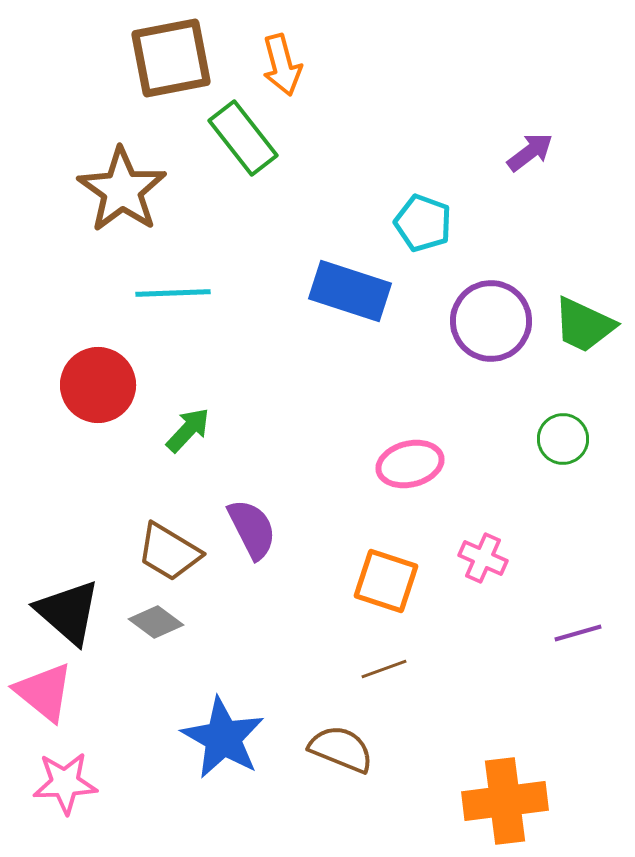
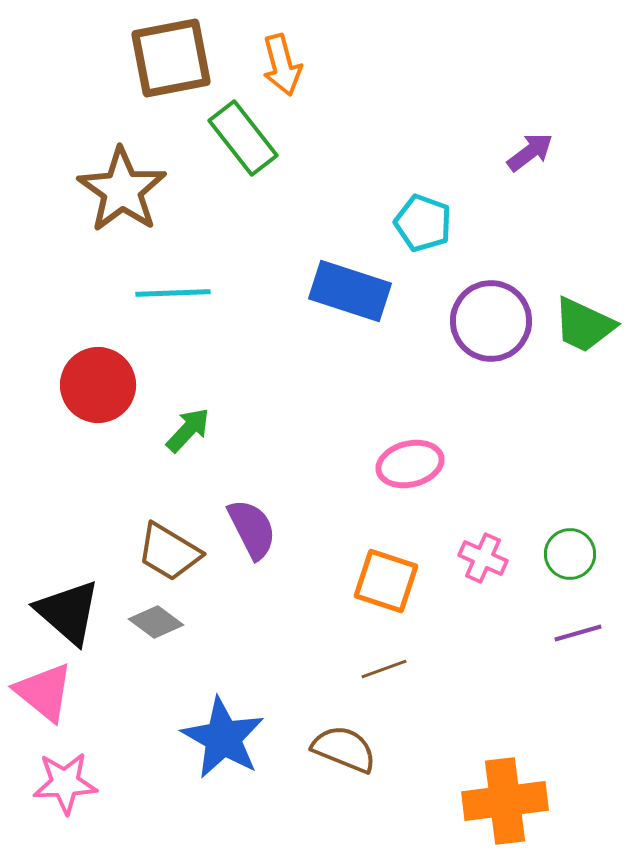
green circle: moved 7 px right, 115 px down
brown semicircle: moved 3 px right
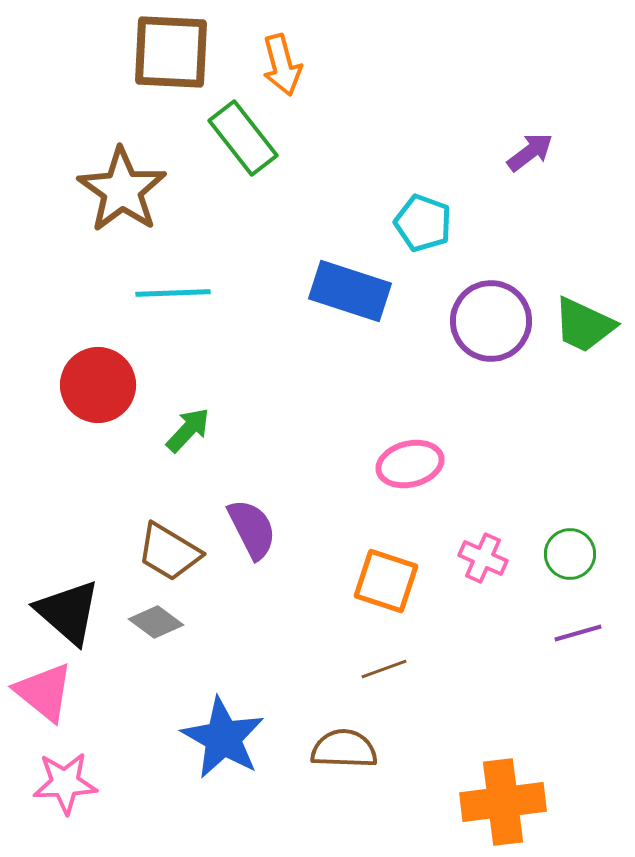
brown square: moved 6 px up; rotated 14 degrees clockwise
brown semicircle: rotated 20 degrees counterclockwise
orange cross: moved 2 px left, 1 px down
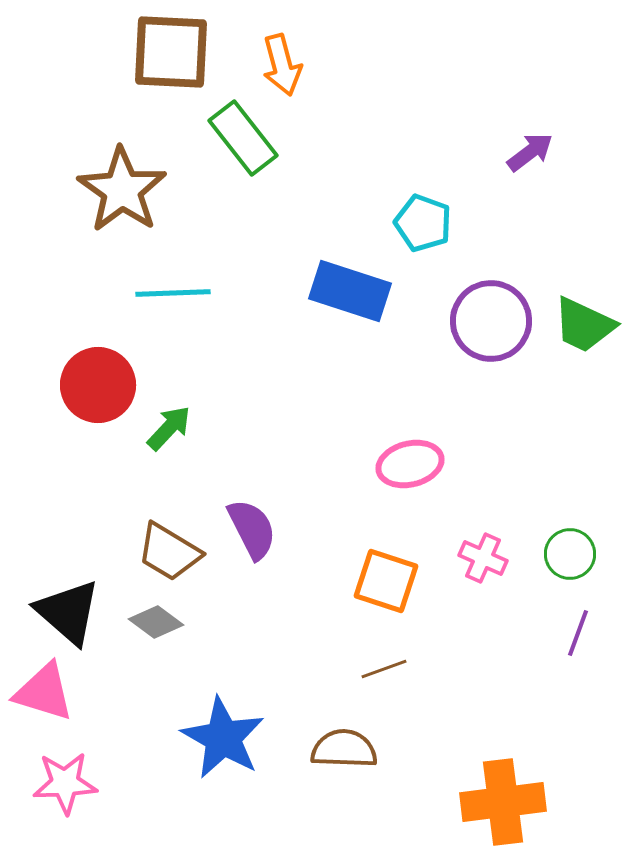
green arrow: moved 19 px left, 2 px up
purple line: rotated 54 degrees counterclockwise
pink triangle: rotated 22 degrees counterclockwise
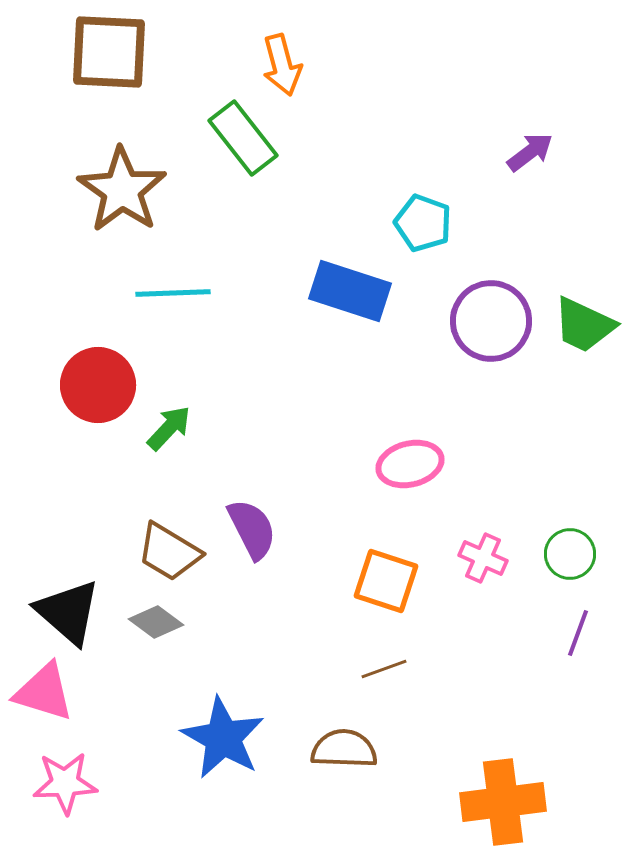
brown square: moved 62 px left
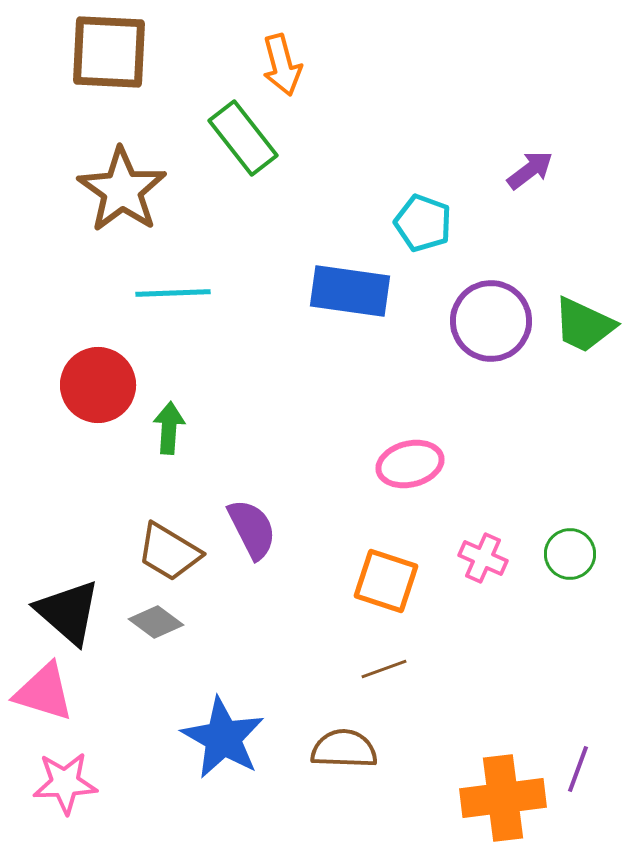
purple arrow: moved 18 px down
blue rectangle: rotated 10 degrees counterclockwise
green arrow: rotated 39 degrees counterclockwise
purple line: moved 136 px down
orange cross: moved 4 px up
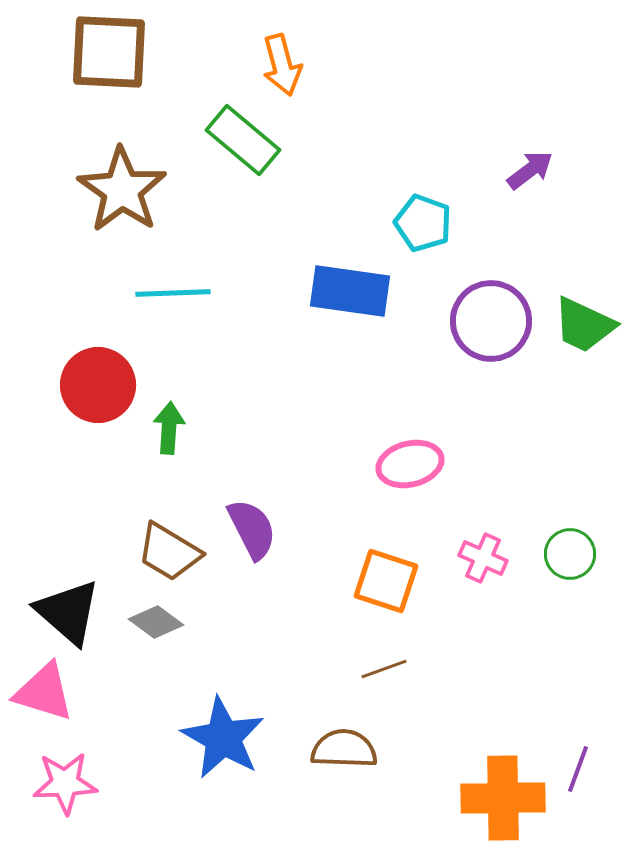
green rectangle: moved 2 px down; rotated 12 degrees counterclockwise
orange cross: rotated 6 degrees clockwise
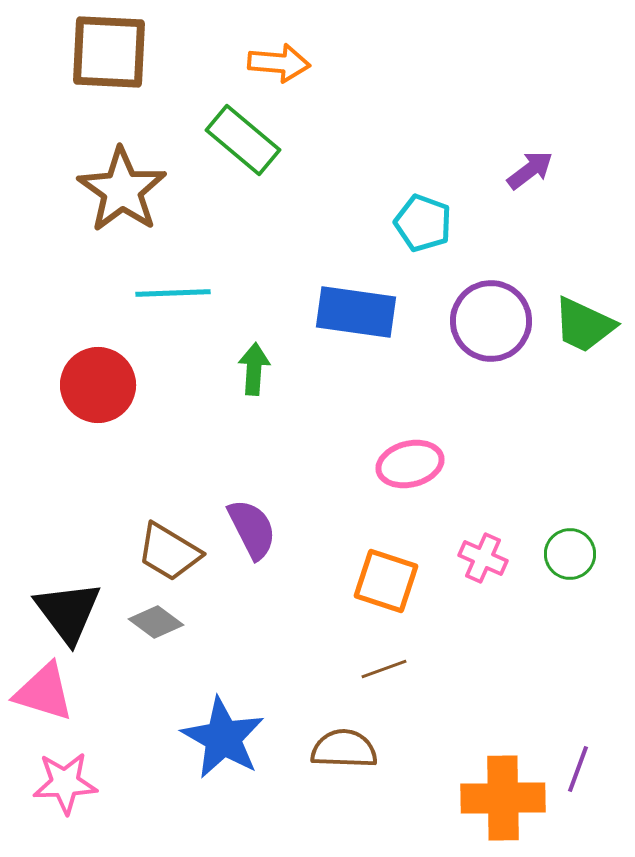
orange arrow: moved 3 px left, 2 px up; rotated 70 degrees counterclockwise
blue rectangle: moved 6 px right, 21 px down
green arrow: moved 85 px right, 59 px up
black triangle: rotated 12 degrees clockwise
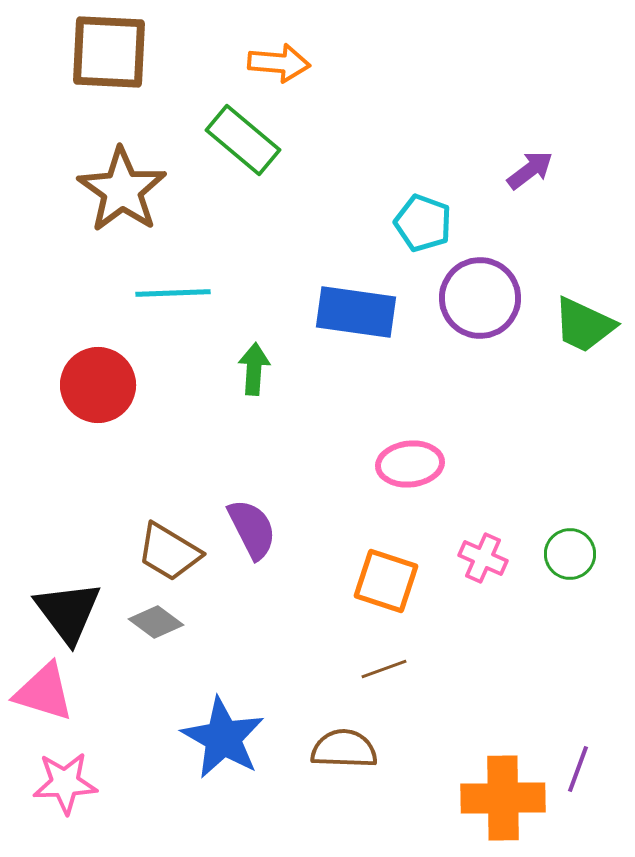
purple circle: moved 11 px left, 23 px up
pink ellipse: rotated 8 degrees clockwise
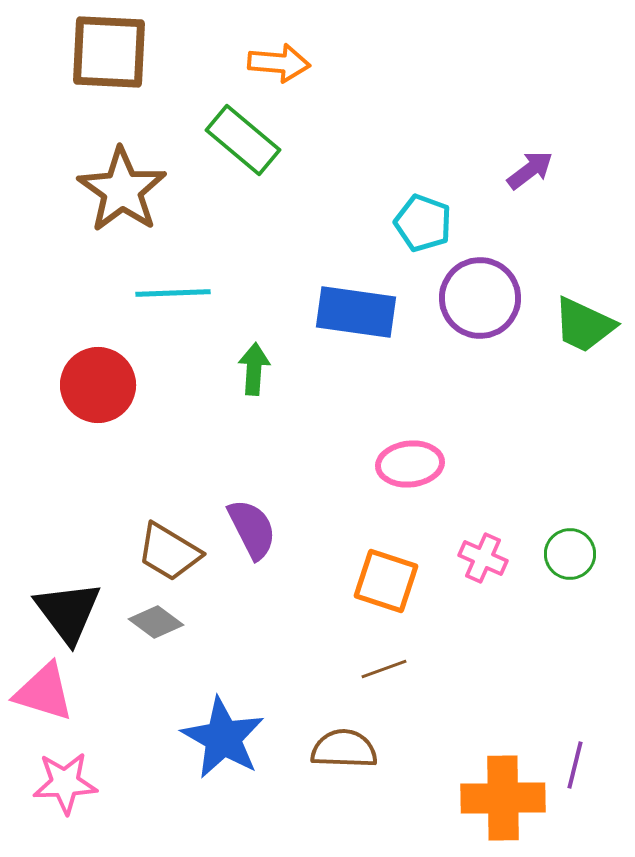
purple line: moved 3 px left, 4 px up; rotated 6 degrees counterclockwise
